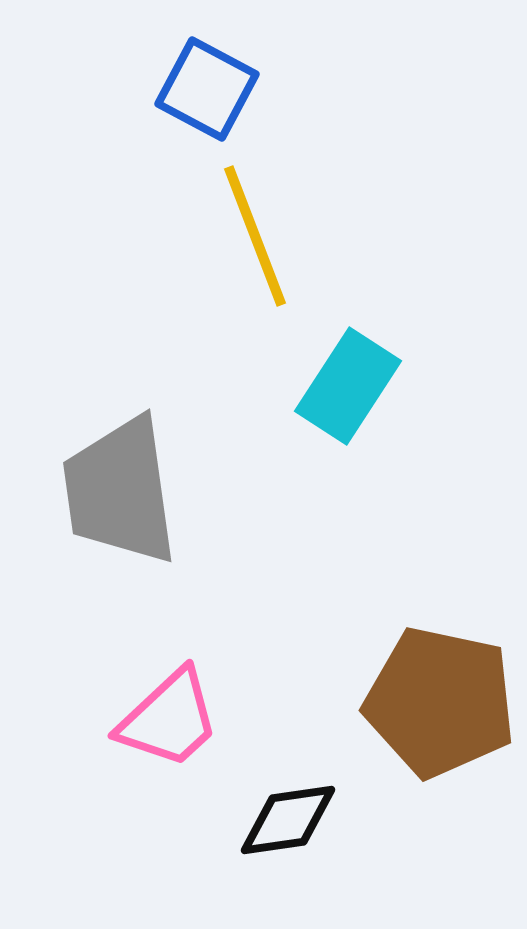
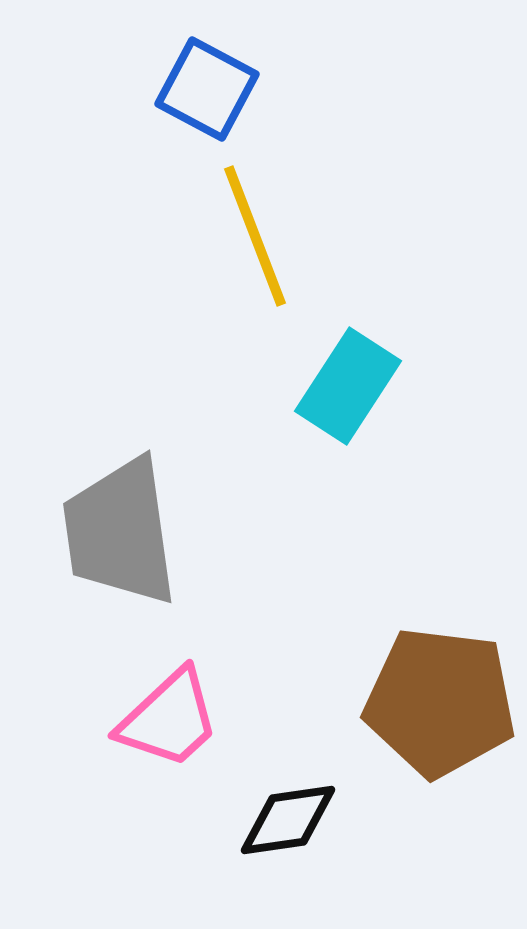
gray trapezoid: moved 41 px down
brown pentagon: rotated 5 degrees counterclockwise
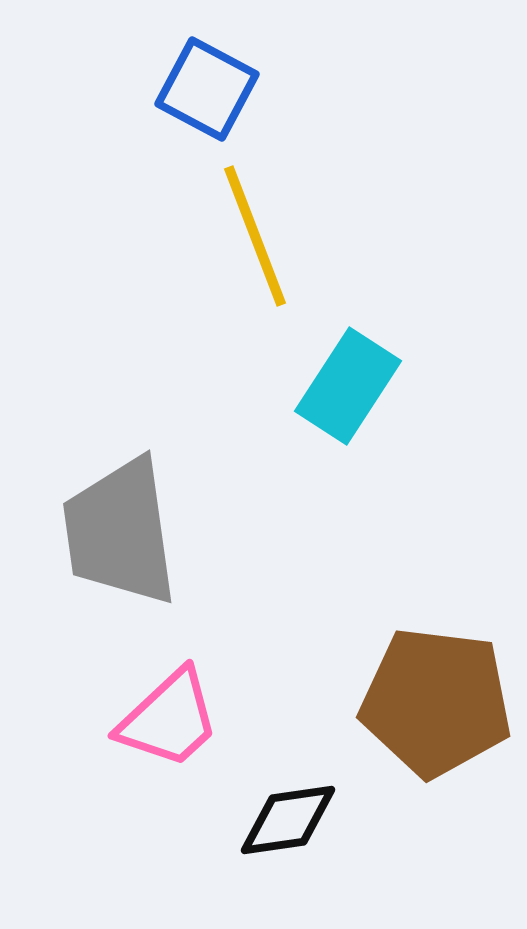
brown pentagon: moved 4 px left
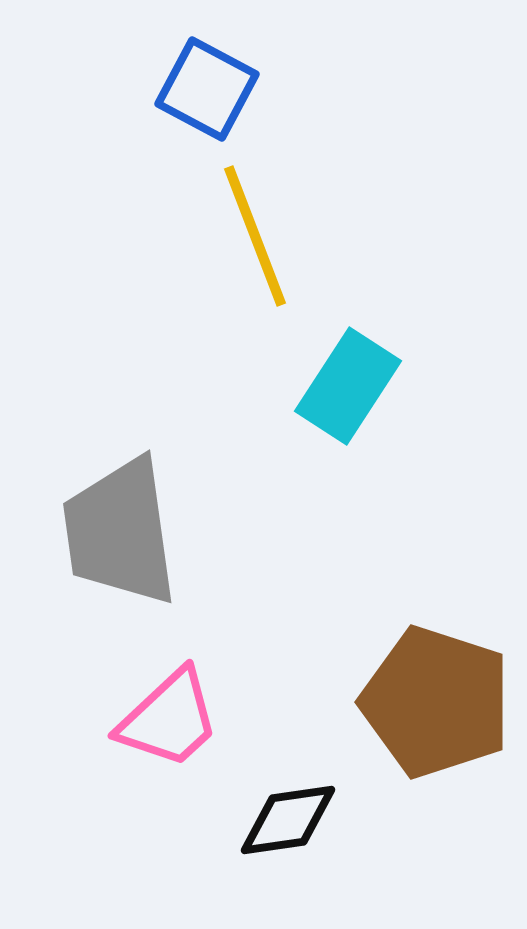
brown pentagon: rotated 11 degrees clockwise
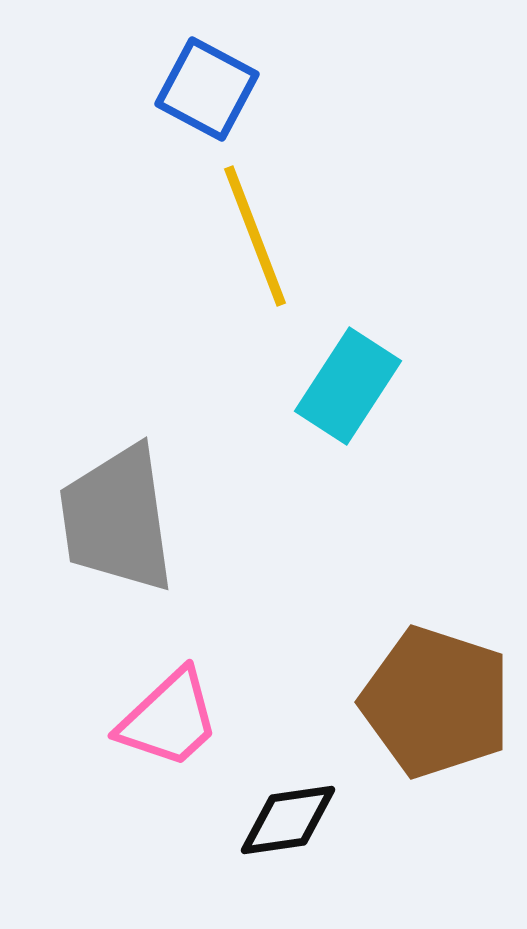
gray trapezoid: moved 3 px left, 13 px up
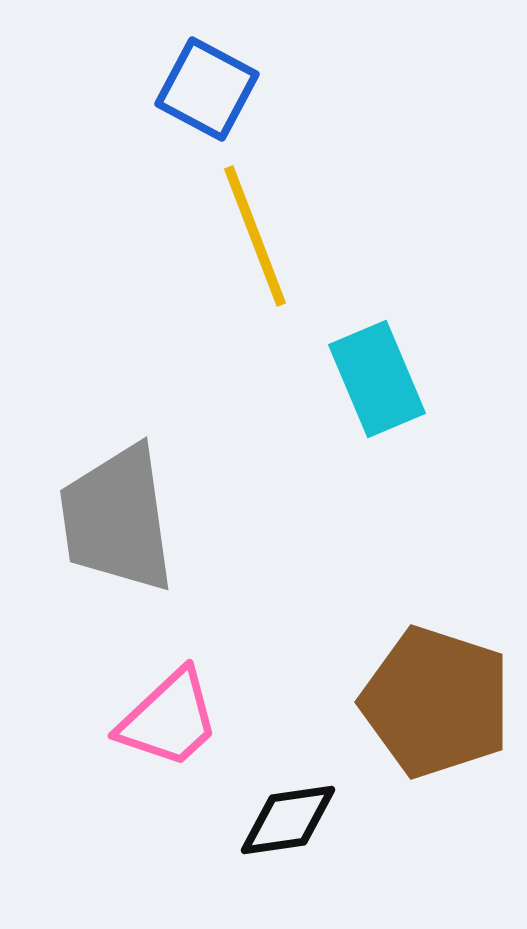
cyan rectangle: moved 29 px right, 7 px up; rotated 56 degrees counterclockwise
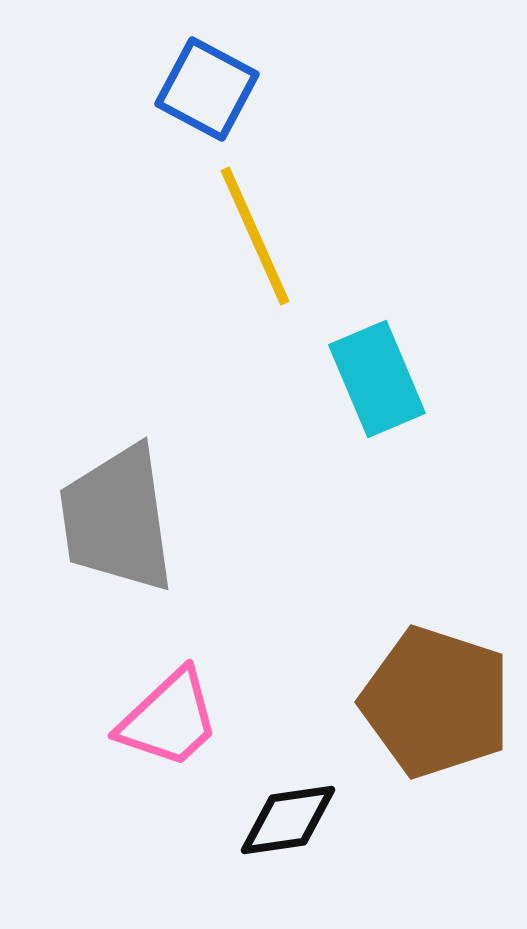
yellow line: rotated 3 degrees counterclockwise
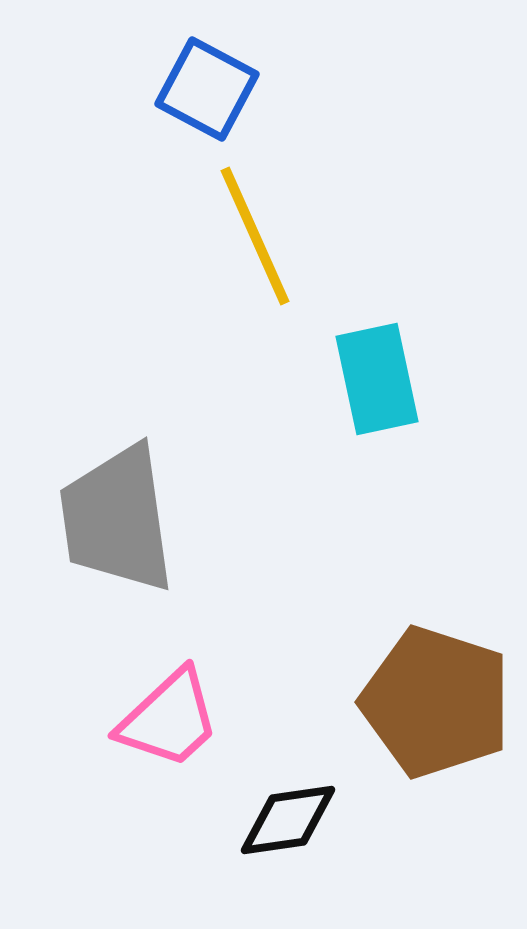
cyan rectangle: rotated 11 degrees clockwise
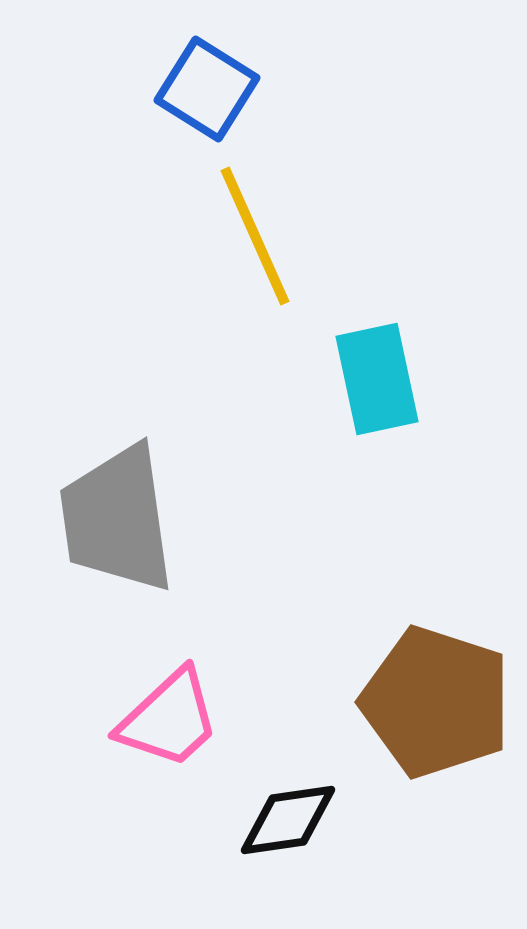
blue square: rotated 4 degrees clockwise
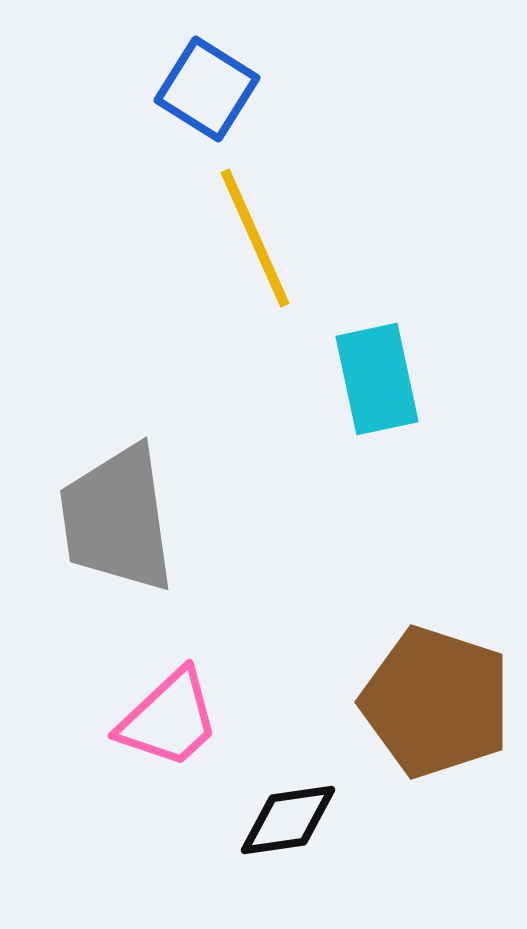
yellow line: moved 2 px down
